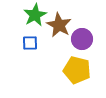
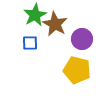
brown star: moved 4 px left, 1 px up
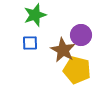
green star: rotated 10 degrees clockwise
brown star: moved 8 px right, 26 px down
purple circle: moved 1 px left, 4 px up
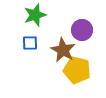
purple circle: moved 1 px right, 5 px up
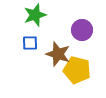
brown star: moved 5 px left, 4 px down; rotated 10 degrees counterclockwise
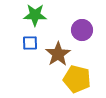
green star: rotated 20 degrees clockwise
brown star: rotated 20 degrees clockwise
yellow pentagon: moved 9 px down
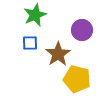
green star: rotated 25 degrees counterclockwise
